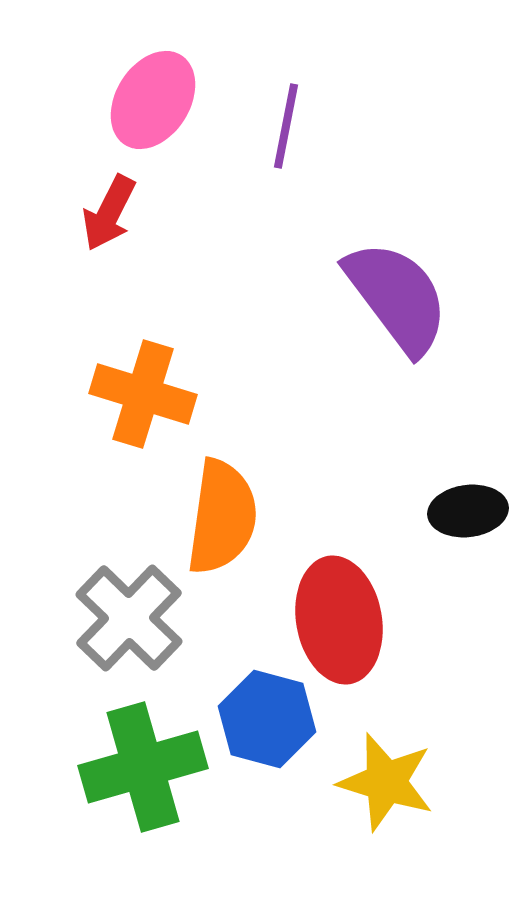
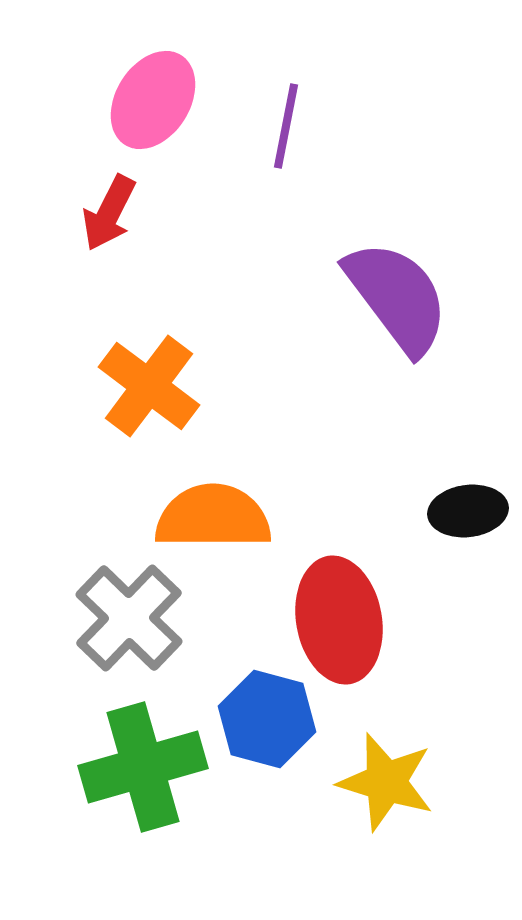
orange cross: moved 6 px right, 8 px up; rotated 20 degrees clockwise
orange semicircle: moved 9 px left; rotated 98 degrees counterclockwise
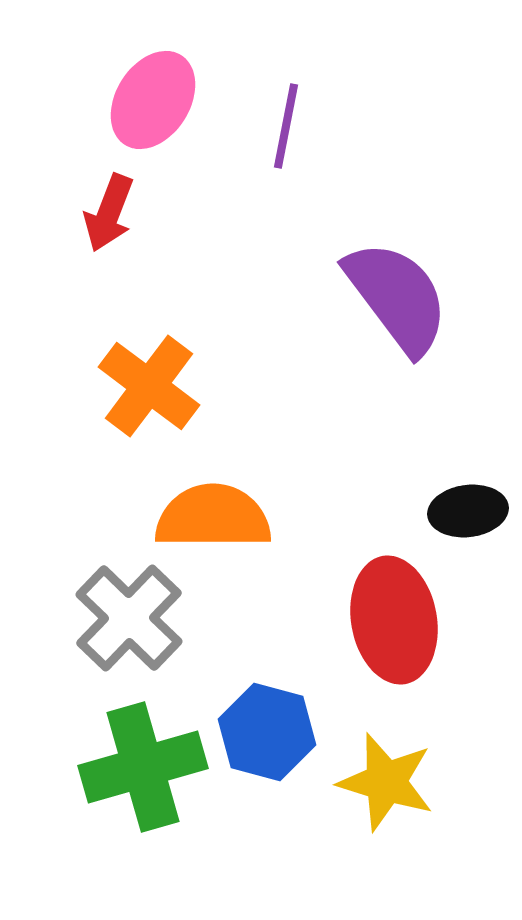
red arrow: rotated 6 degrees counterclockwise
red ellipse: moved 55 px right
blue hexagon: moved 13 px down
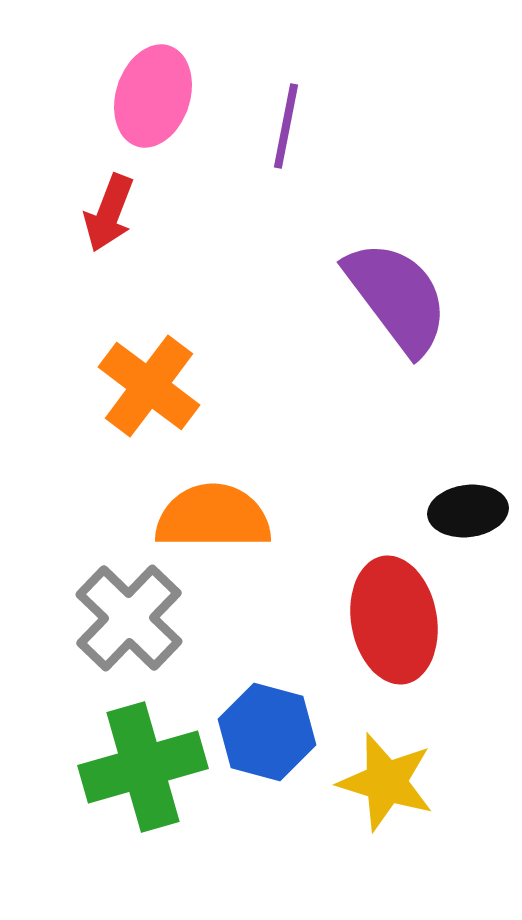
pink ellipse: moved 4 px up; rotated 14 degrees counterclockwise
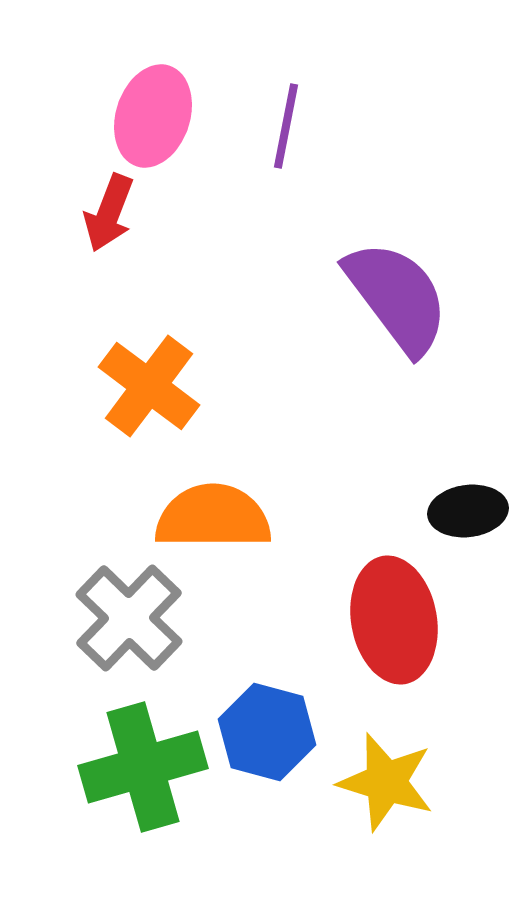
pink ellipse: moved 20 px down
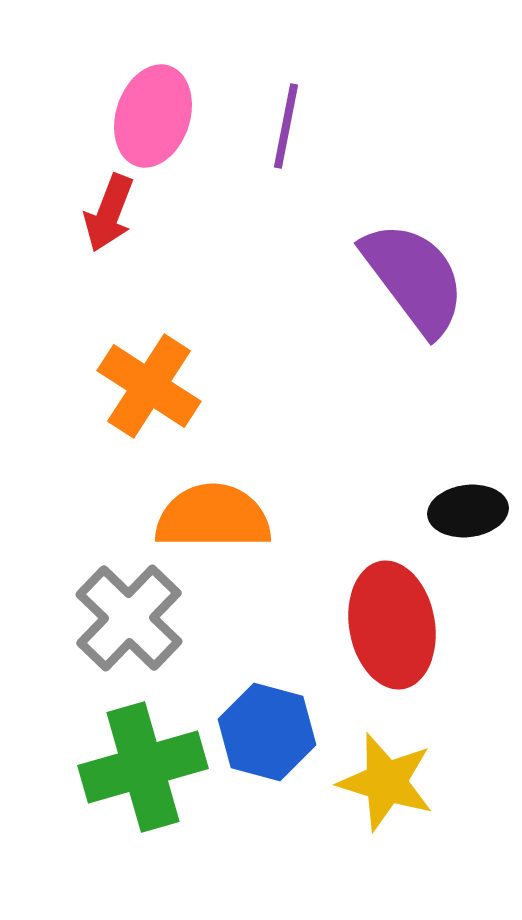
purple semicircle: moved 17 px right, 19 px up
orange cross: rotated 4 degrees counterclockwise
red ellipse: moved 2 px left, 5 px down
